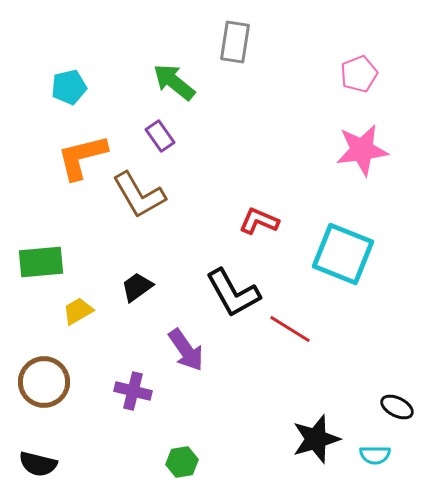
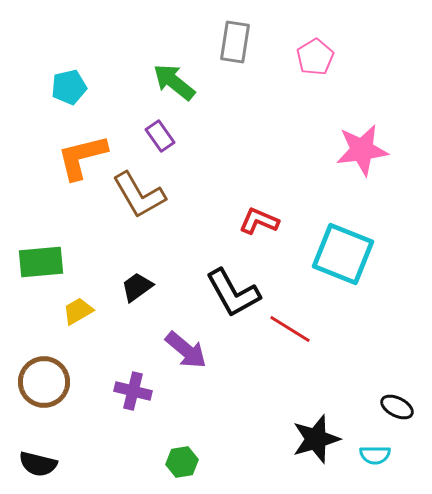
pink pentagon: moved 44 px left, 17 px up; rotated 9 degrees counterclockwise
purple arrow: rotated 15 degrees counterclockwise
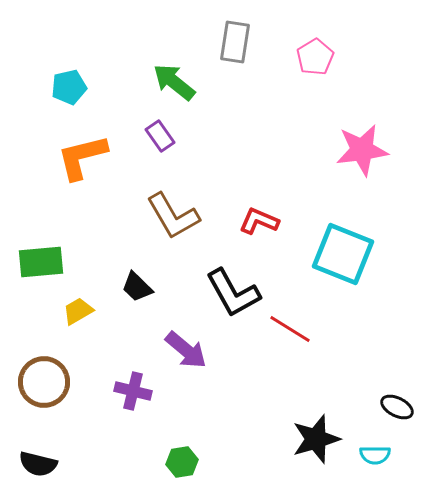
brown L-shape: moved 34 px right, 21 px down
black trapezoid: rotated 100 degrees counterclockwise
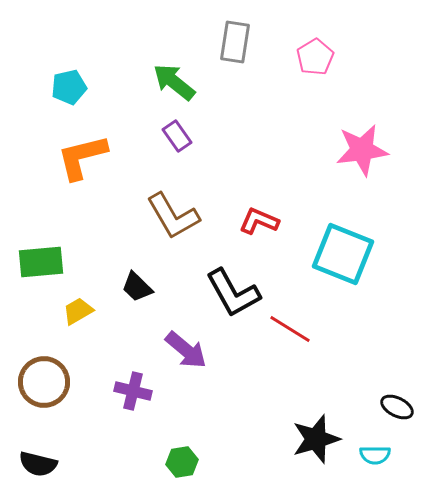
purple rectangle: moved 17 px right
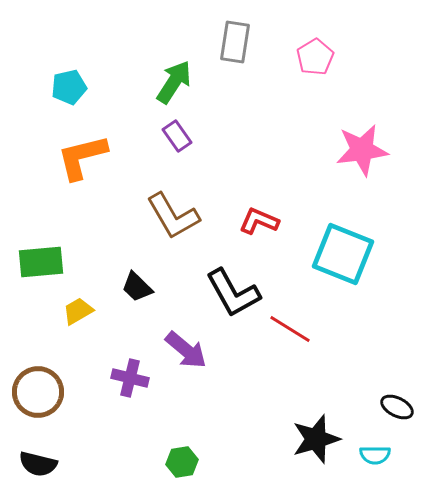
green arrow: rotated 84 degrees clockwise
brown circle: moved 6 px left, 10 px down
purple cross: moved 3 px left, 13 px up
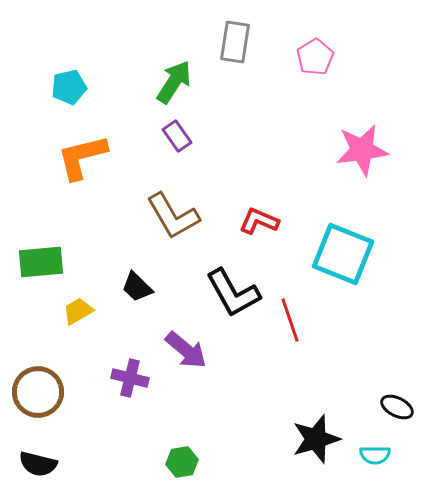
red line: moved 9 px up; rotated 39 degrees clockwise
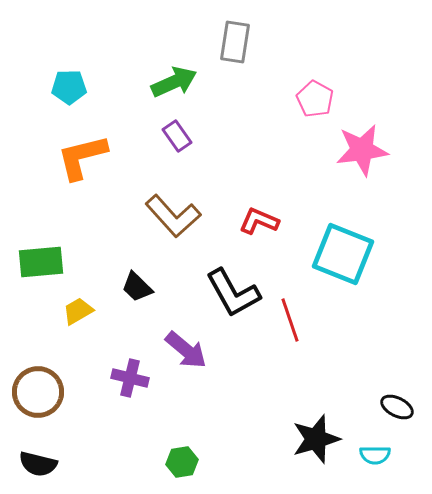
pink pentagon: moved 42 px down; rotated 12 degrees counterclockwise
green arrow: rotated 33 degrees clockwise
cyan pentagon: rotated 12 degrees clockwise
brown L-shape: rotated 12 degrees counterclockwise
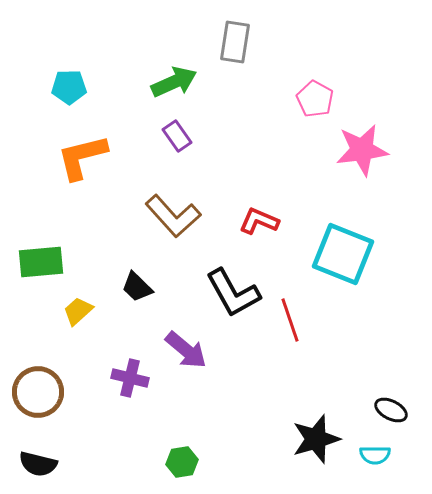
yellow trapezoid: rotated 12 degrees counterclockwise
black ellipse: moved 6 px left, 3 px down
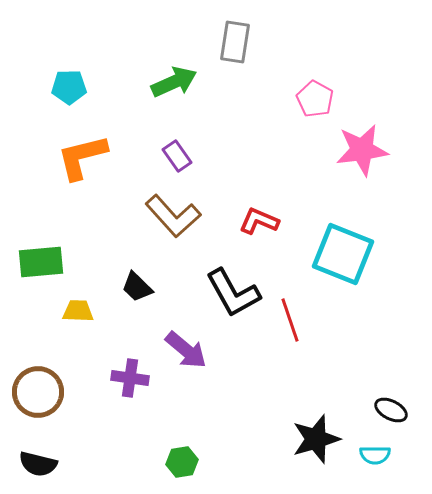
purple rectangle: moved 20 px down
yellow trapezoid: rotated 44 degrees clockwise
purple cross: rotated 6 degrees counterclockwise
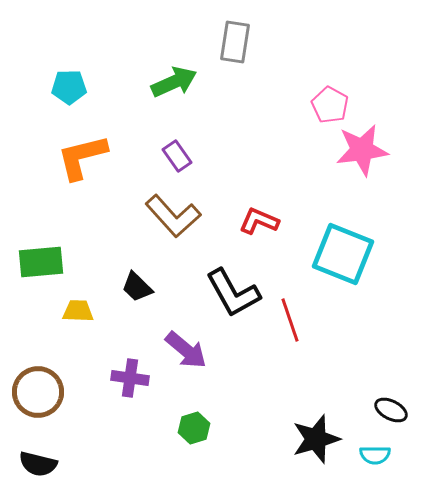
pink pentagon: moved 15 px right, 6 px down
green hexagon: moved 12 px right, 34 px up; rotated 8 degrees counterclockwise
